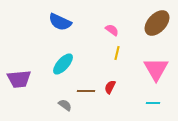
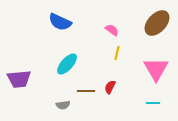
cyan ellipse: moved 4 px right
gray semicircle: moved 2 px left; rotated 136 degrees clockwise
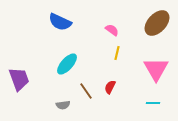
purple trapezoid: rotated 105 degrees counterclockwise
brown line: rotated 54 degrees clockwise
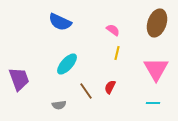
brown ellipse: rotated 24 degrees counterclockwise
pink semicircle: moved 1 px right
gray semicircle: moved 4 px left
